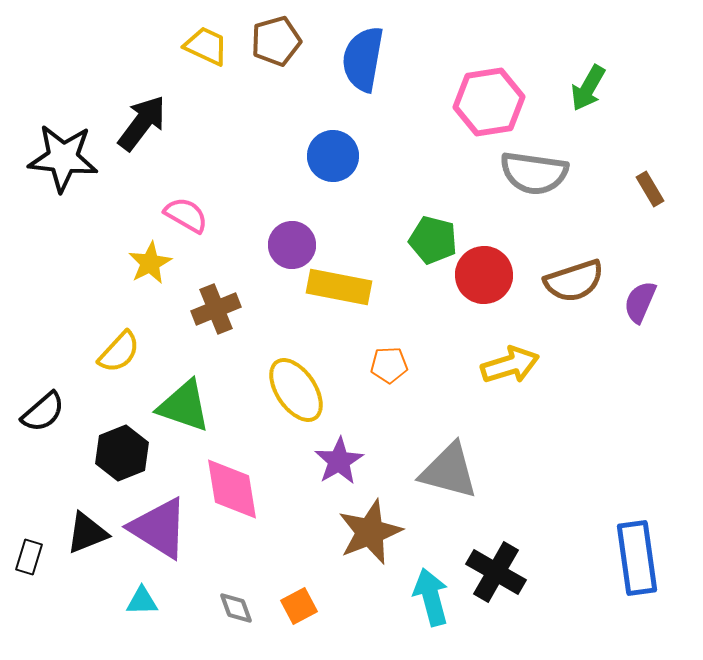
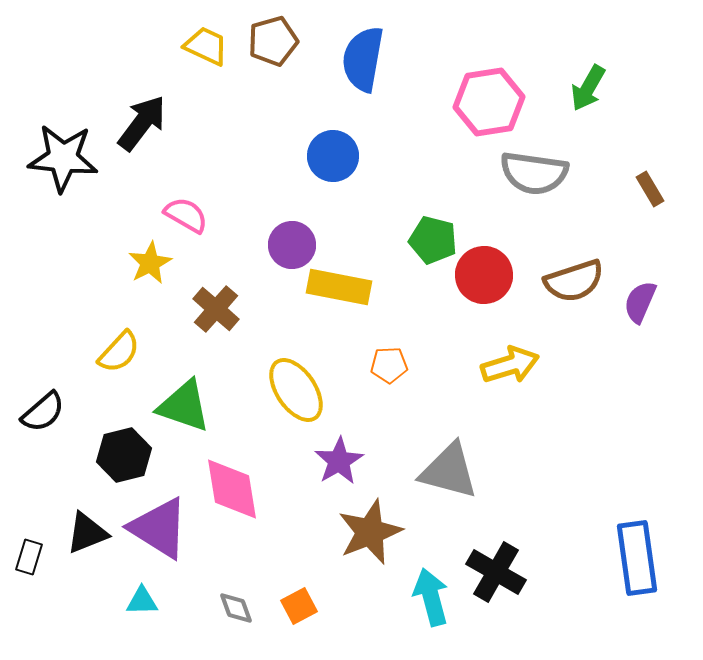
brown pentagon: moved 3 px left
brown cross: rotated 27 degrees counterclockwise
black hexagon: moved 2 px right, 2 px down; rotated 8 degrees clockwise
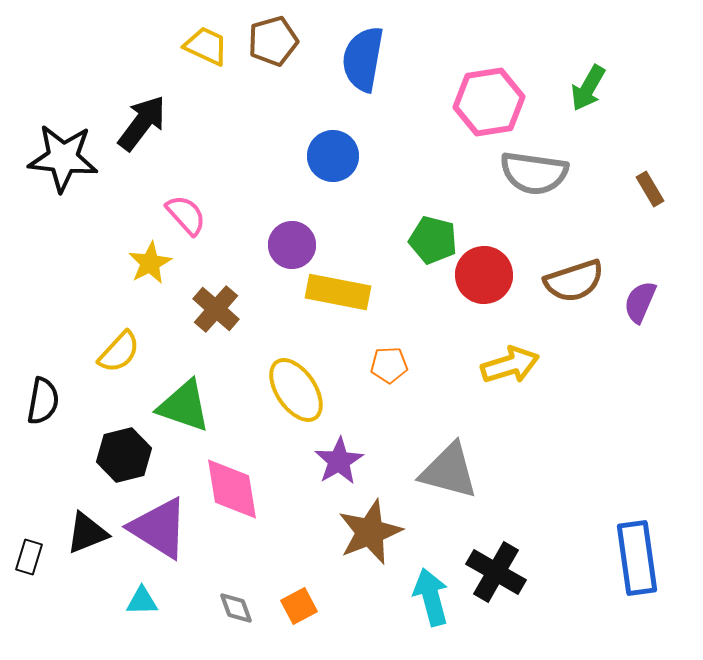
pink semicircle: rotated 18 degrees clockwise
yellow rectangle: moved 1 px left, 5 px down
black semicircle: moved 11 px up; rotated 39 degrees counterclockwise
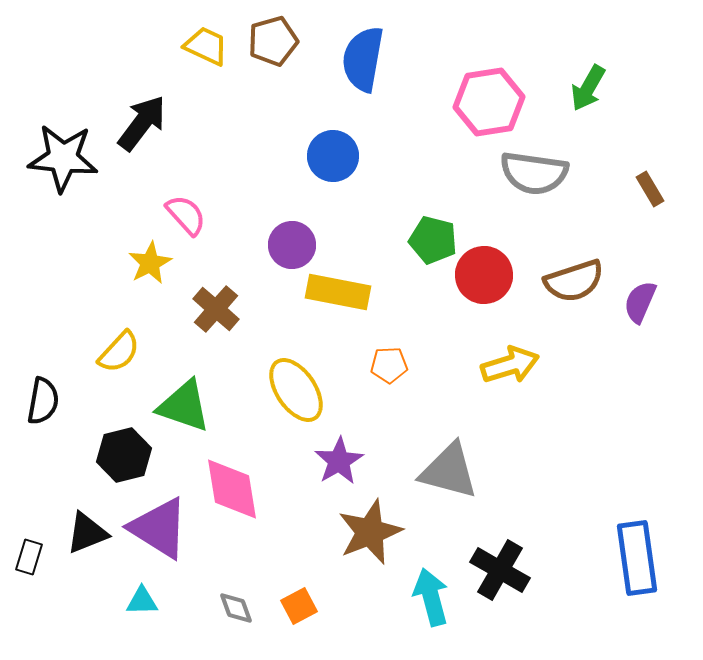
black cross: moved 4 px right, 2 px up
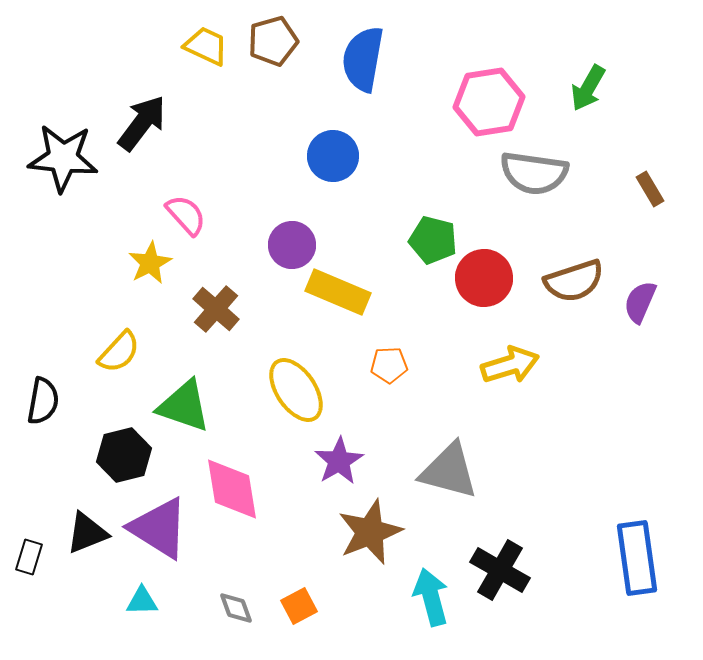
red circle: moved 3 px down
yellow rectangle: rotated 12 degrees clockwise
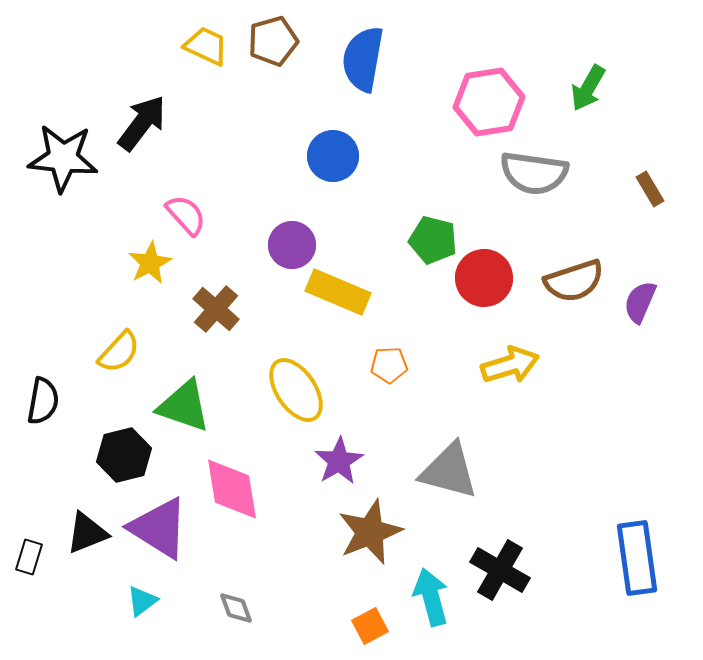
cyan triangle: rotated 36 degrees counterclockwise
orange square: moved 71 px right, 20 px down
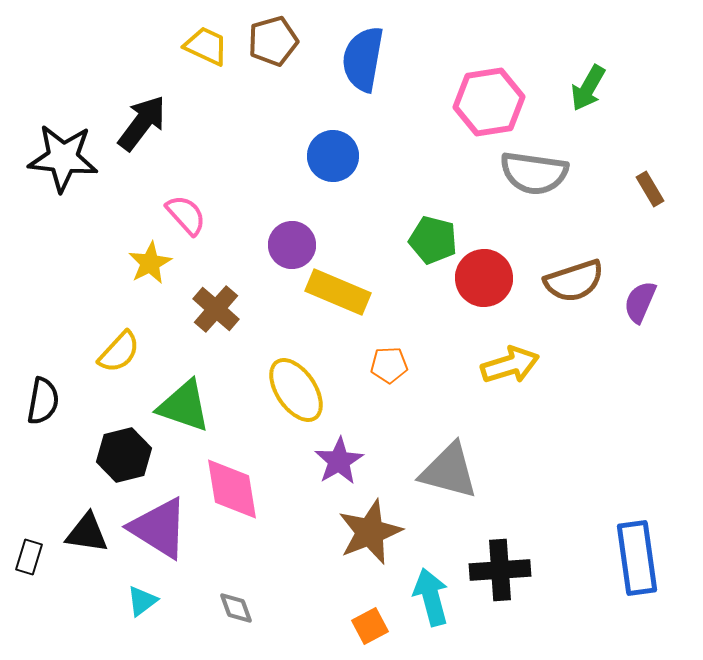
black triangle: rotated 30 degrees clockwise
black cross: rotated 34 degrees counterclockwise
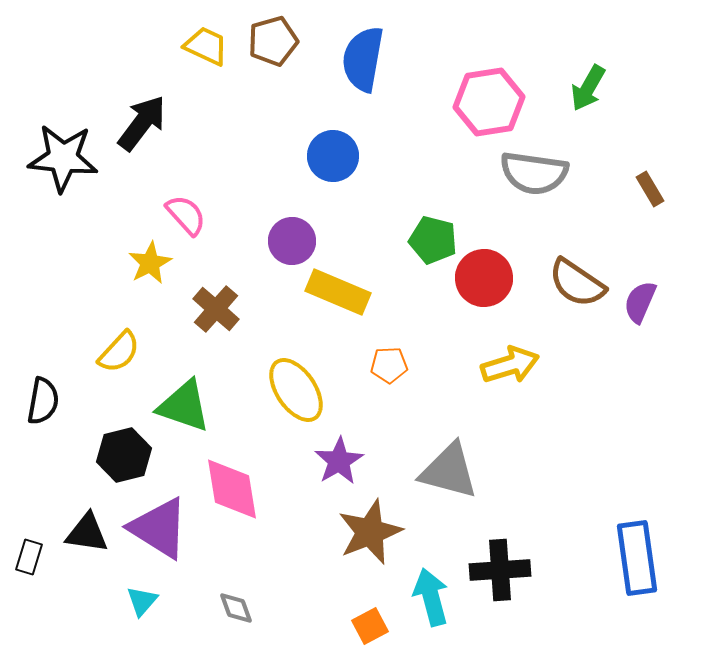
purple circle: moved 4 px up
brown semicircle: moved 3 px right, 2 px down; rotated 52 degrees clockwise
cyan triangle: rotated 12 degrees counterclockwise
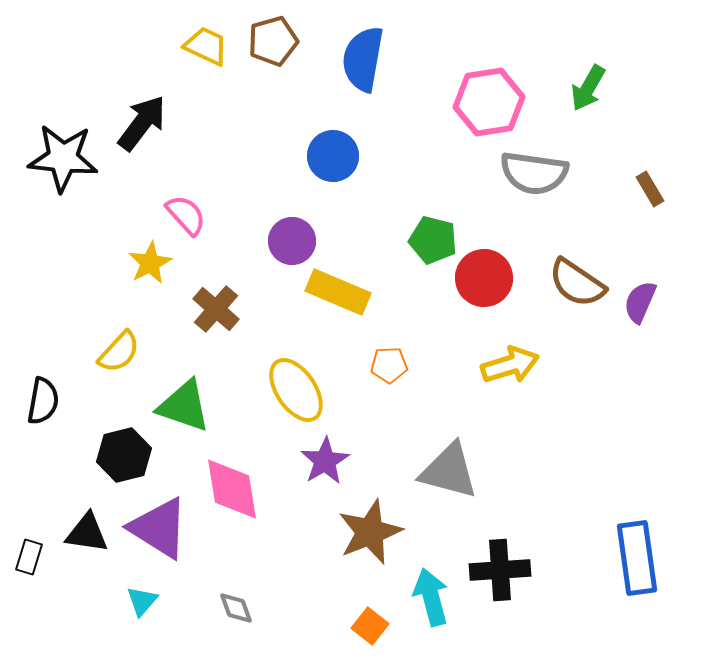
purple star: moved 14 px left
orange square: rotated 24 degrees counterclockwise
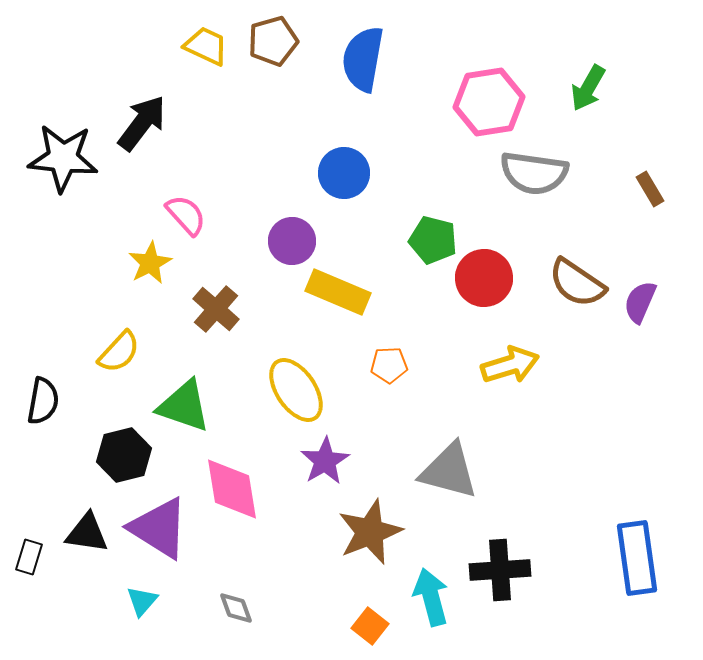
blue circle: moved 11 px right, 17 px down
